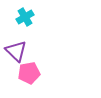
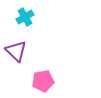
pink pentagon: moved 14 px right, 8 px down
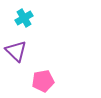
cyan cross: moved 1 px left, 1 px down
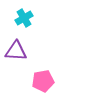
purple triangle: rotated 40 degrees counterclockwise
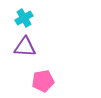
purple triangle: moved 9 px right, 4 px up
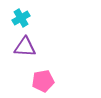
cyan cross: moved 3 px left
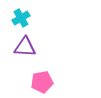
pink pentagon: moved 1 px left, 1 px down
